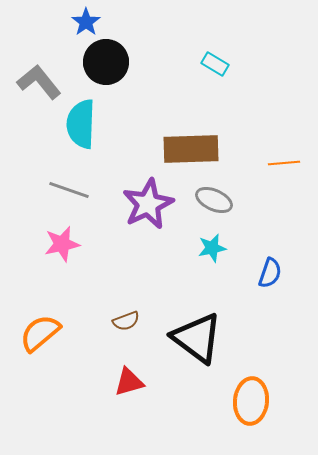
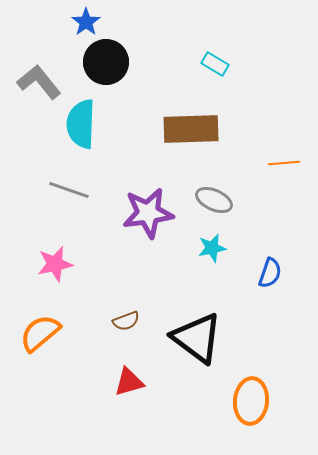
brown rectangle: moved 20 px up
purple star: moved 9 px down; rotated 18 degrees clockwise
pink star: moved 7 px left, 20 px down
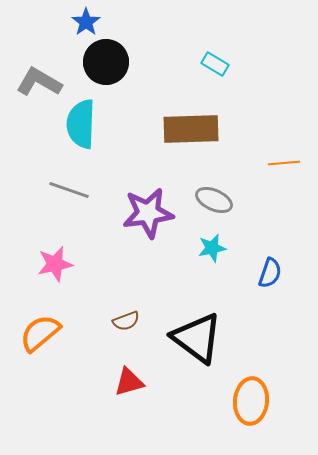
gray L-shape: rotated 21 degrees counterclockwise
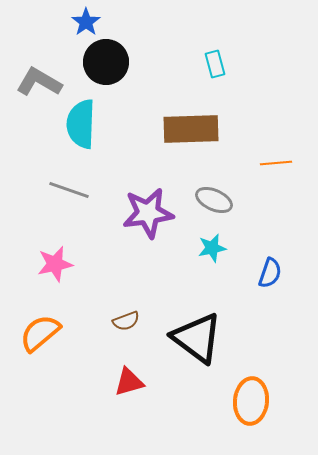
cyan rectangle: rotated 44 degrees clockwise
orange line: moved 8 px left
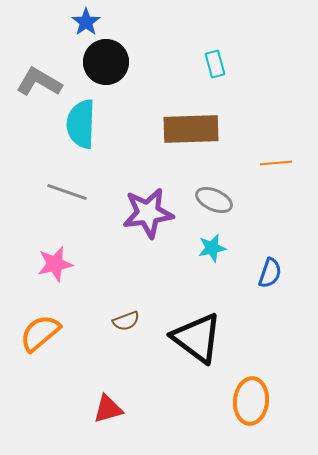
gray line: moved 2 px left, 2 px down
red triangle: moved 21 px left, 27 px down
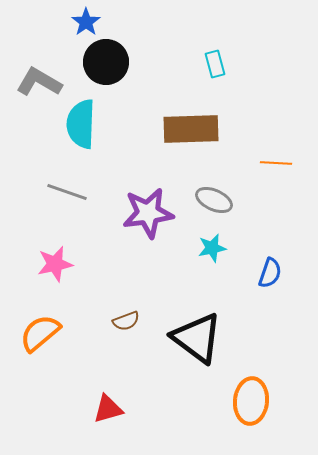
orange line: rotated 8 degrees clockwise
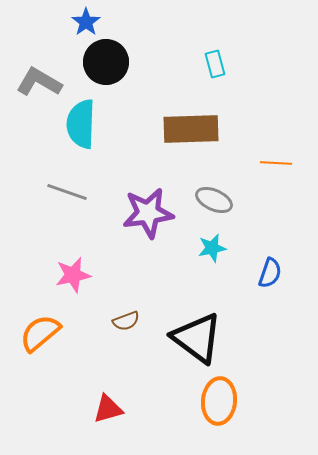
pink star: moved 18 px right, 11 px down
orange ellipse: moved 32 px left
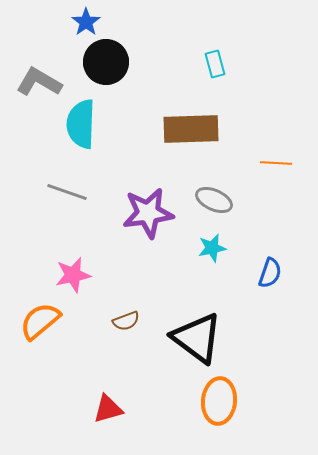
orange semicircle: moved 12 px up
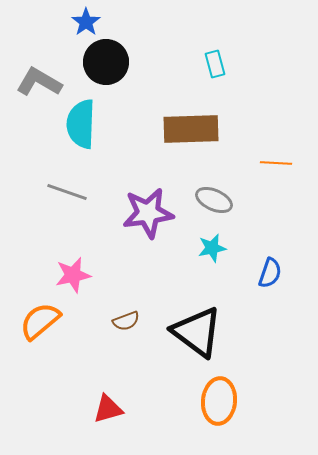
black triangle: moved 6 px up
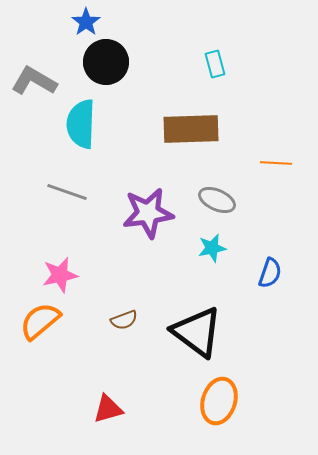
gray L-shape: moved 5 px left, 1 px up
gray ellipse: moved 3 px right
pink star: moved 13 px left
brown semicircle: moved 2 px left, 1 px up
orange ellipse: rotated 12 degrees clockwise
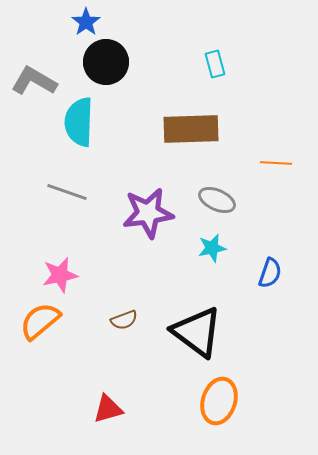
cyan semicircle: moved 2 px left, 2 px up
